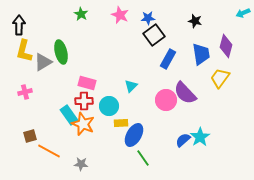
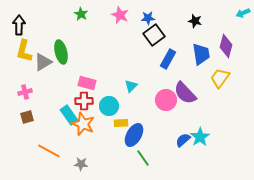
brown square: moved 3 px left, 19 px up
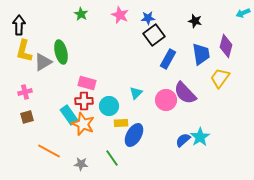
cyan triangle: moved 5 px right, 7 px down
green line: moved 31 px left
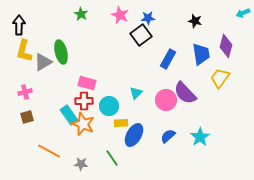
black square: moved 13 px left
blue semicircle: moved 15 px left, 4 px up
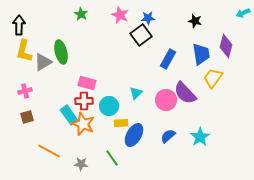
yellow trapezoid: moved 7 px left
pink cross: moved 1 px up
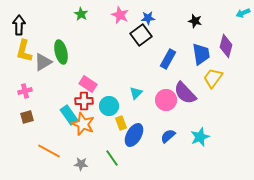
pink rectangle: moved 1 px right, 1 px down; rotated 18 degrees clockwise
yellow rectangle: rotated 72 degrees clockwise
cyan star: rotated 12 degrees clockwise
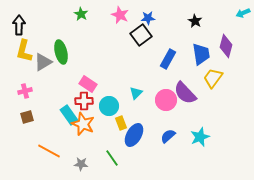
black star: rotated 16 degrees clockwise
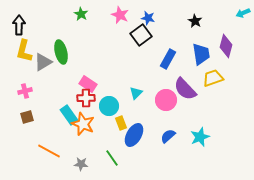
blue star: rotated 16 degrees clockwise
yellow trapezoid: rotated 35 degrees clockwise
purple semicircle: moved 4 px up
red cross: moved 2 px right, 3 px up
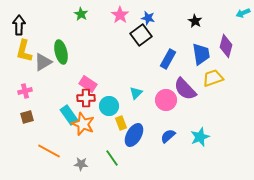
pink star: rotated 12 degrees clockwise
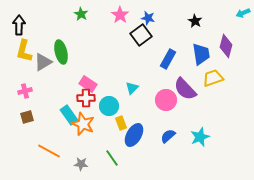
cyan triangle: moved 4 px left, 5 px up
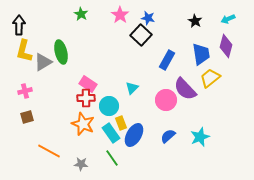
cyan arrow: moved 15 px left, 6 px down
black square: rotated 10 degrees counterclockwise
blue rectangle: moved 1 px left, 1 px down
yellow trapezoid: moved 3 px left; rotated 20 degrees counterclockwise
cyan rectangle: moved 42 px right, 18 px down
